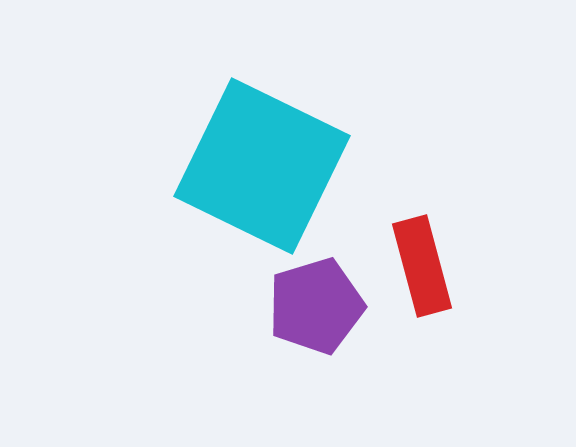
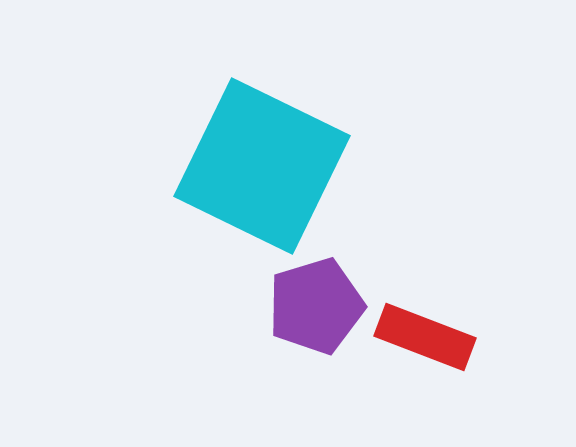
red rectangle: moved 3 px right, 71 px down; rotated 54 degrees counterclockwise
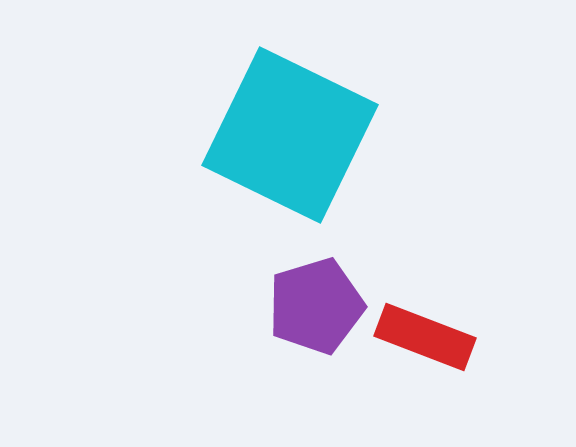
cyan square: moved 28 px right, 31 px up
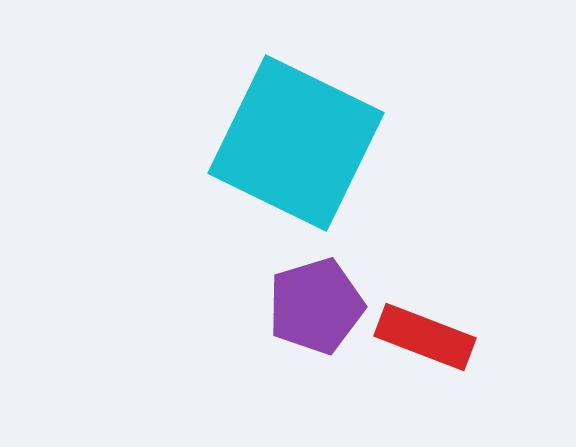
cyan square: moved 6 px right, 8 px down
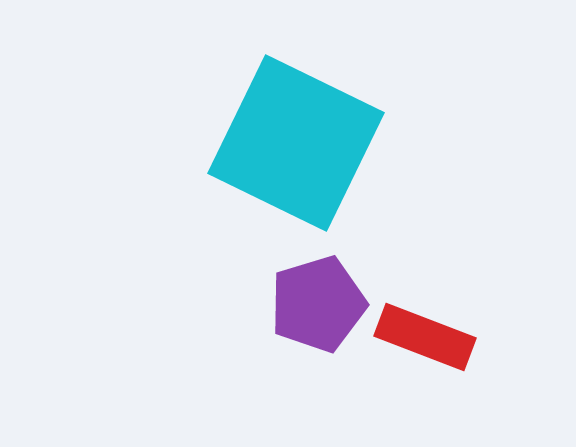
purple pentagon: moved 2 px right, 2 px up
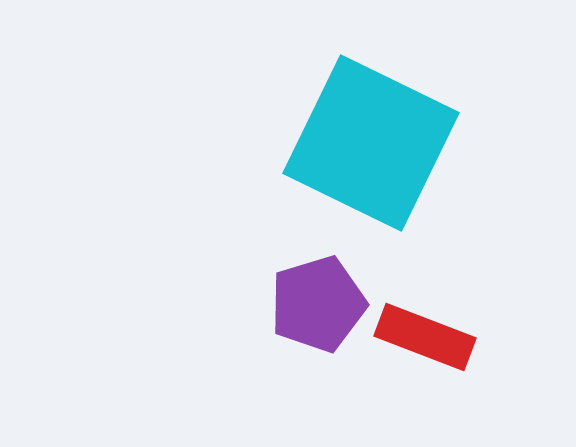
cyan square: moved 75 px right
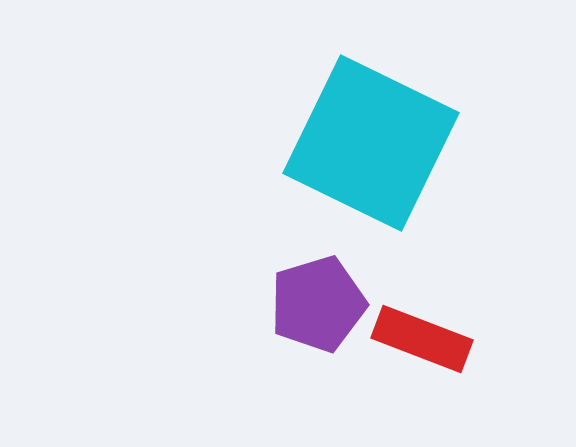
red rectangle: moved 3 px left, 2 px down
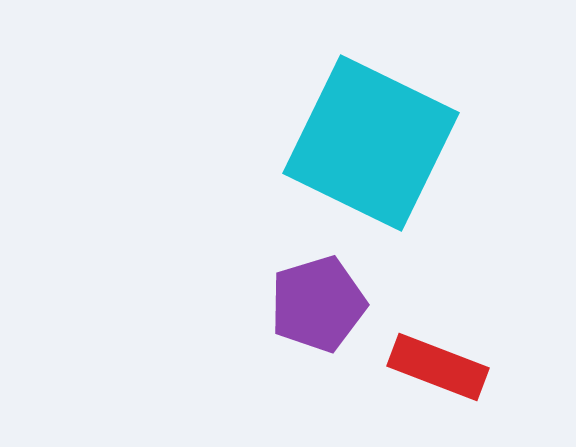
red rectangle: moved 16 px right, 28 px down
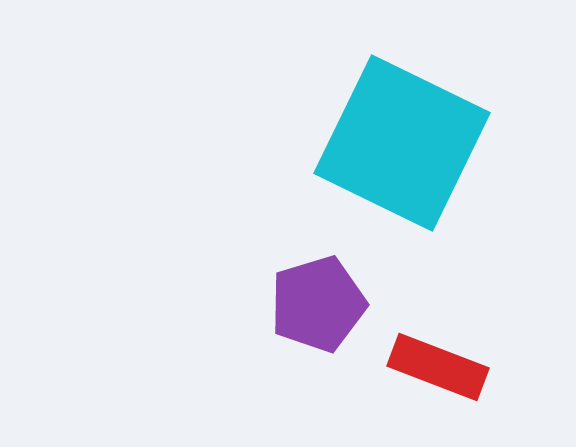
cyan square: moved 31 px right
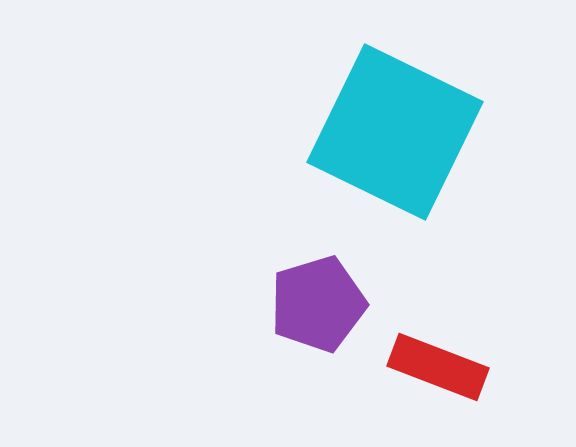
cyan square: moved 7 px left, 11 px up
